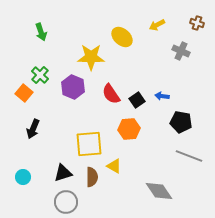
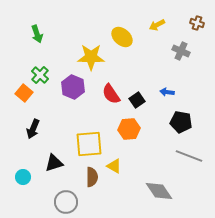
green arrow: moved 4 px left, 2 px down
blue arrow: moved 5 px right, 4 px up
black triangle: moved 9 px left, 10 px up
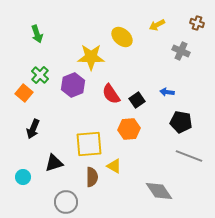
purple hexagon: moved 2 px up; rotated 15 degrees clockwise
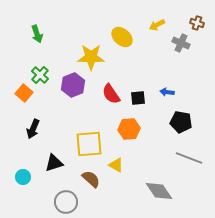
gray cross: moved 8 px up
black square: moved 1 px right, 2 px up; rotated 28 degrees clockwise
gray line: moved 2 px down
yellow triangle: moved 2 px right, 1 px up
brown semicircle: moved 1 px left, 2 px down; rotated 48 degrees counterclockwise
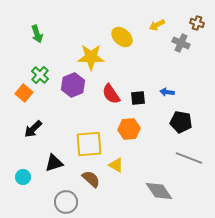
black arrow: rotated 24 degrees clockwise
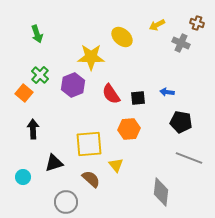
black arrow: rotated 132 degrees clockwise
yellow triangle: rotated 21 degrees clockwise
gray diamond: moved 2 px right, 1 px down; rotated 40 degrees clockwise
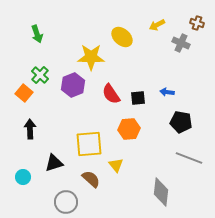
black arrow: moved 3 px left
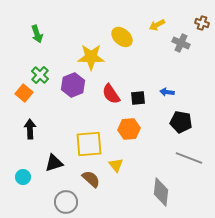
brown cross: moved 5 px right
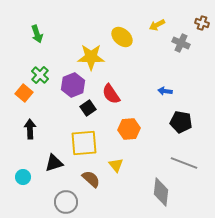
blue arrow: moved 2 px left, 1 px up
black square: moved 50 px left, 10 px down; rotated 28 degrees counterclockwise
yellow square: moved 5 px left, 1 px up
gray line: moved 5 px left, 5 px down
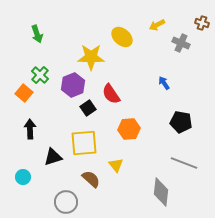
blue arrow: moved 1 px left, 8 px up; rotated 48 degrees clockwise
black triangle: moved 1 px left, 6 px up
